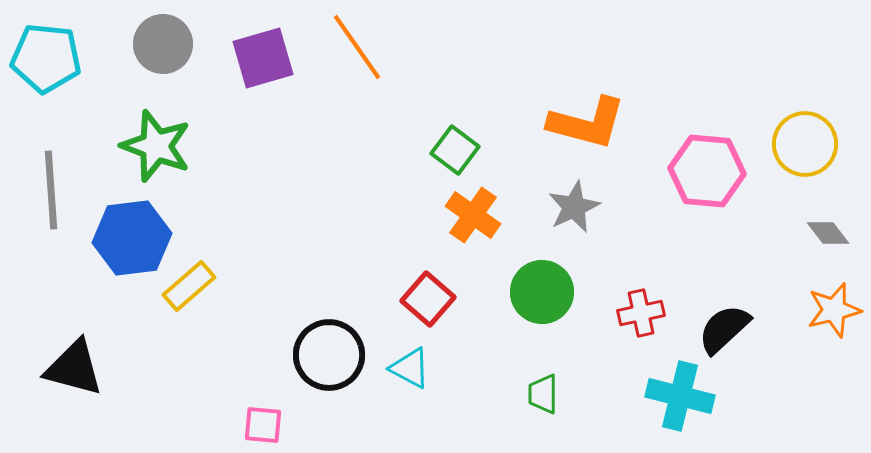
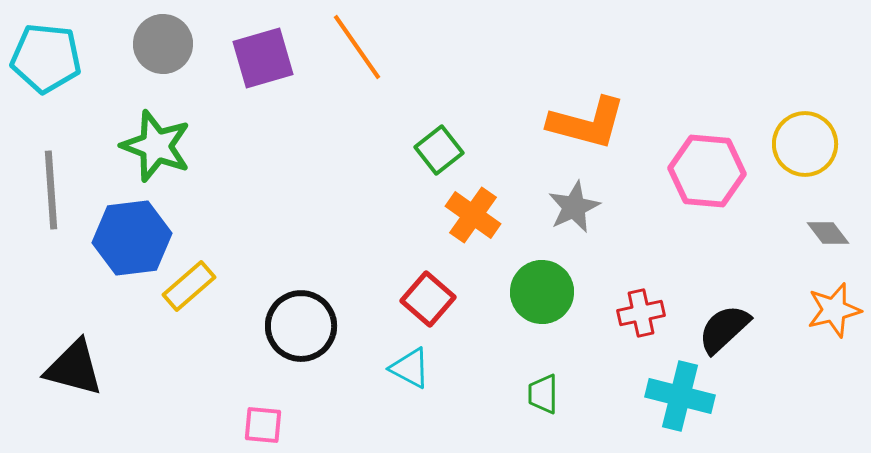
green square: moved 16 px left; rotated 15 degrees clockwise
black circle: moved 28 px left, 29 px up
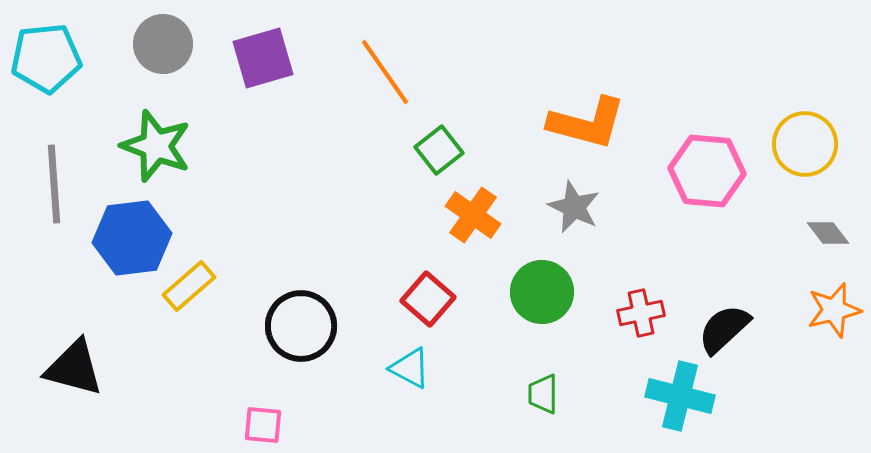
orange line: moved 28 px right, 25 px down
cyan pentagon: rotated 12 degrees counterclockwise
gray line: moved 3 px right, 6 px up
gray star: rotated 22 degrees counterclockwise
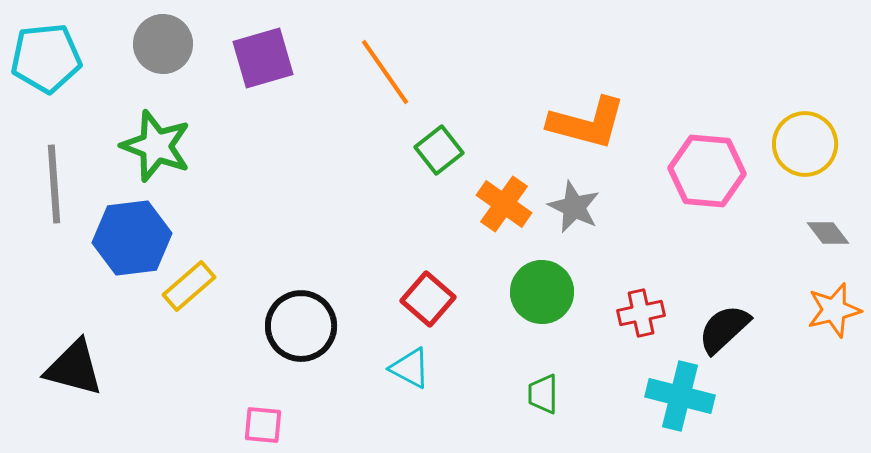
orange cross: moved 31 px right, 11 px up
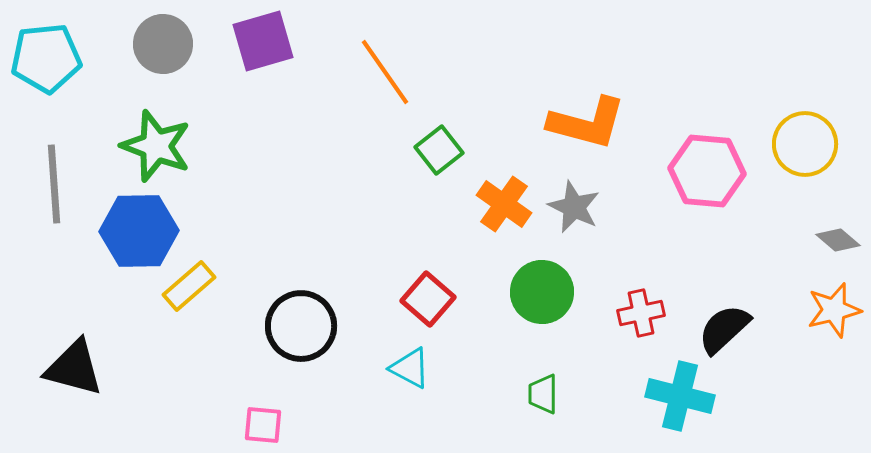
purple square: moved 17 px up
gray diamond: moved 10 px right, 7 px down; rotated 12 degrees counterclockwise
blue hexagon: moved 7 px right, 7 px up; rotated 6 degrees clockwise
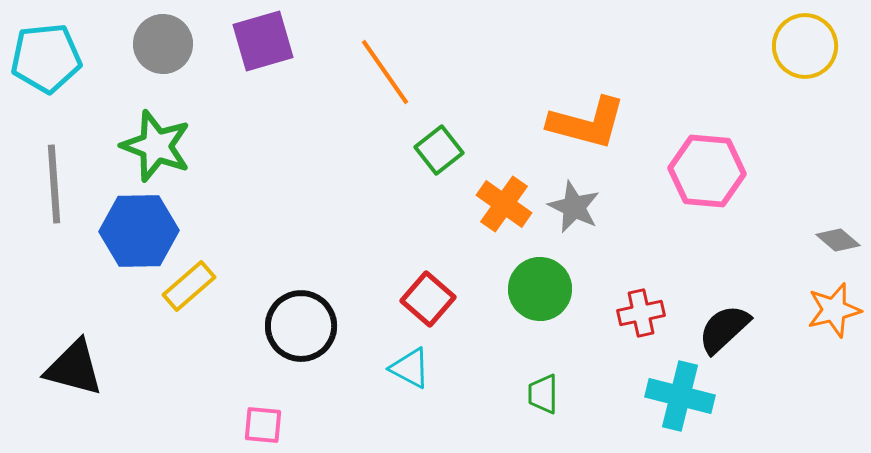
yellow circle: moved 98 px up
green circle: moved 2 px left, 3 px up
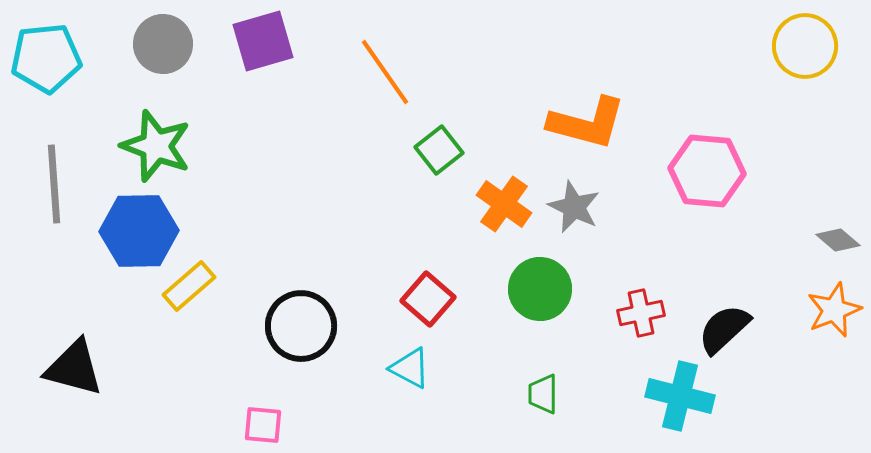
orange star: rotated 8 degrees counterclockwise
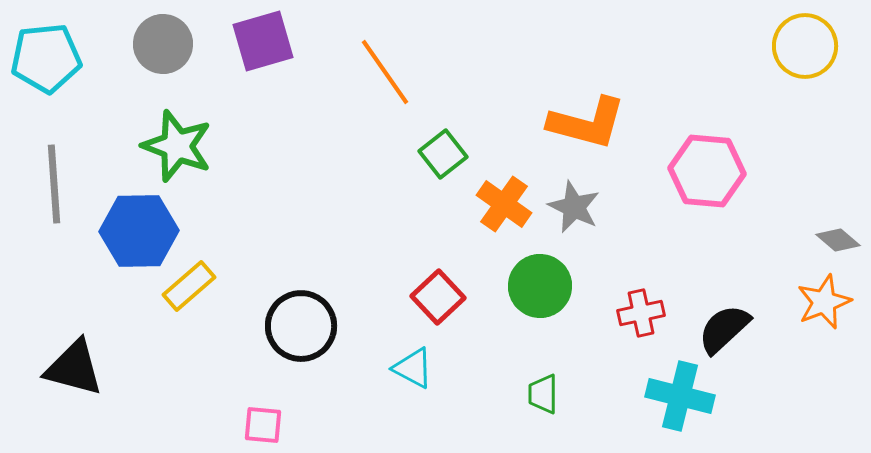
green star: moved 21 px right
green square: moved 4 px right, 4 px down
green circle: moved 3 px up
red square: moved 10 px right, 2 px up; rotated 6 degrees clockwise
orange star: moved 10 px left, 8 px up
cyan triangle: moved 3 px right
